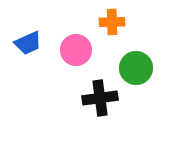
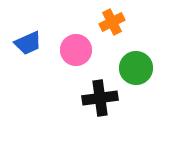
orange cross: rotated 25 degrees counterclockwise
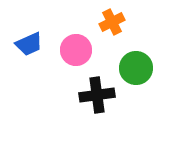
blue trapezoid: moved 1 px right, 1 px down
black cross: moved 3 px left, 3 px up
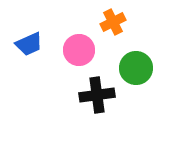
orange cross: moved 1 px right
pink circle: moved 3 px right
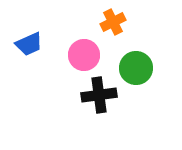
pink circle: moved 5 px right, 5 px down
black cross: moved 2 px right
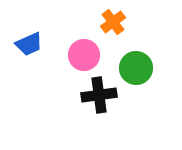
orange cross: rotated 10 degrees counterclockwise
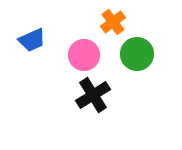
blue trapezoid: moved 3 px right, 4 px up
green circle: moved 1 px right, 14 px up
black cross: moved 6 px left; rotated 24 degrees counterclockwise
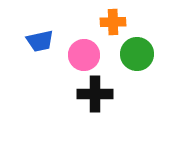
orange cross: rotated 35 degrees clockwise
blue trapezoid: moved 8 px right, 1 px down; rotated 12 degrees clockwise
black cross: moved 2 px right, 1 px up; rotated 32 degrees clockwise
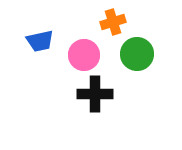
orange cross: rotated 15 degrees counterclockwise
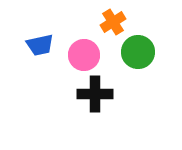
orange cross: rotated 15 degrees counterclockwise
blue trapezoid: moved 4 px down
green circle: moved 1 px right, 2 px up
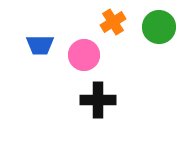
blue trapezoid: rotated 12 degrees clockwise
green circle: moved 21 px right, 25 px up
black cross: moved 3 px right, 6 px down
